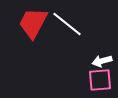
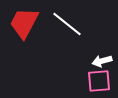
red trapezoid: moved 9 px left
pink square: moved 1 px left, 1 px down
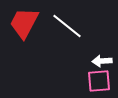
white line: moved 2 px down
white arrow: rotated 12 degrees clockwise
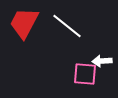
pink square: moved 14 px left, 7 px up; rotated 10 degrees clockwise
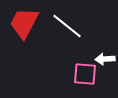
white arrow: moved 3 px right, 2 px up
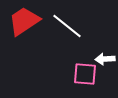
red trapezoid: moved 2 px up; rotated 28 degrees clockwise
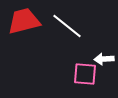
red trapezoid: rotated 20 degrees clockwise
white arrow: moved 1 px left
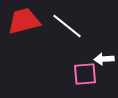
pink square: rotated 10 degrees counterclockwise
